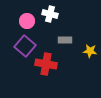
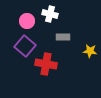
gray rectangle: moved 2 px left, 3 px up
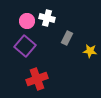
white cross: moved 3 px left, 4 px down
gray rectangle: moved 4 px right, 1 px down; rotated 64 degrees counterclockwise
red cross: moved 9 px left, 15 px down; rotated 30 degrees counterclockwise
